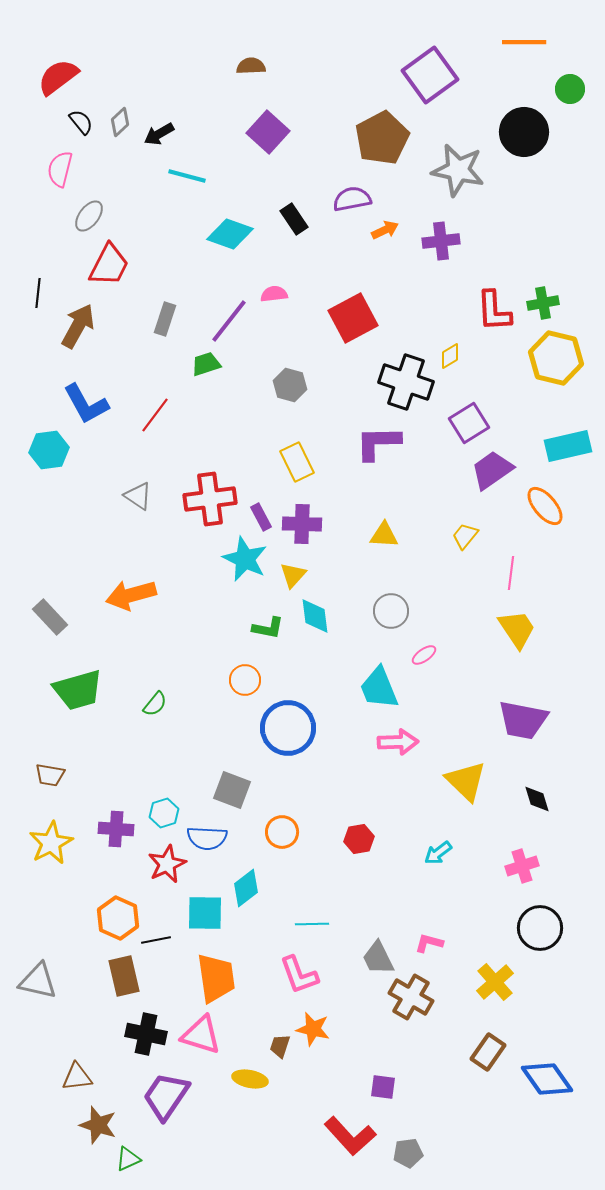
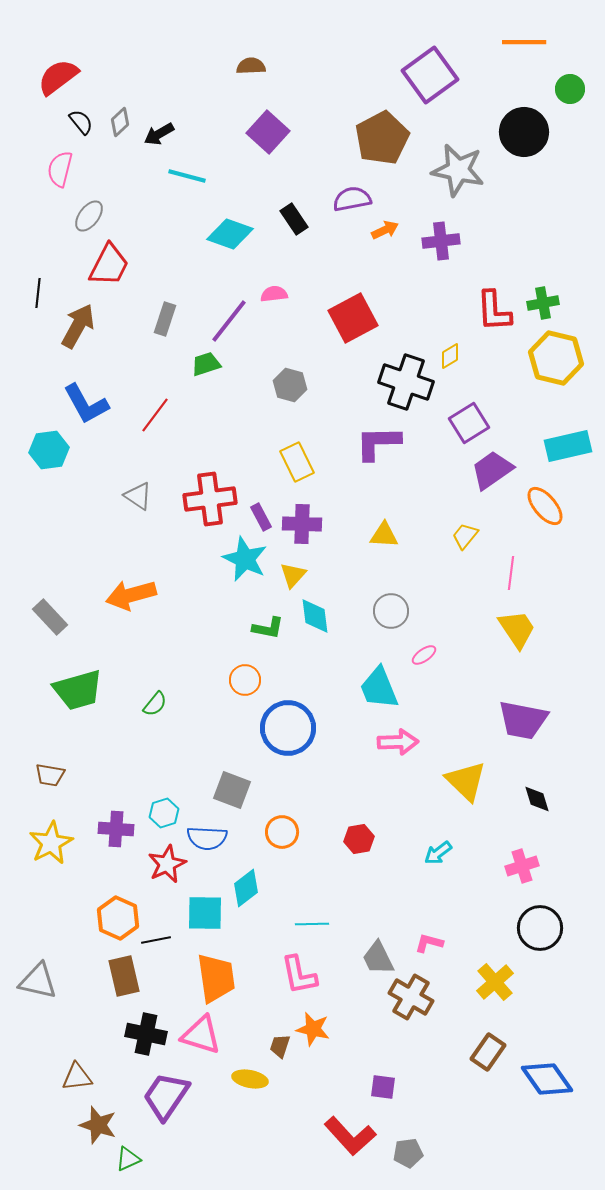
pink L-shape at (299, 975): rotated 9 degrees clockwise
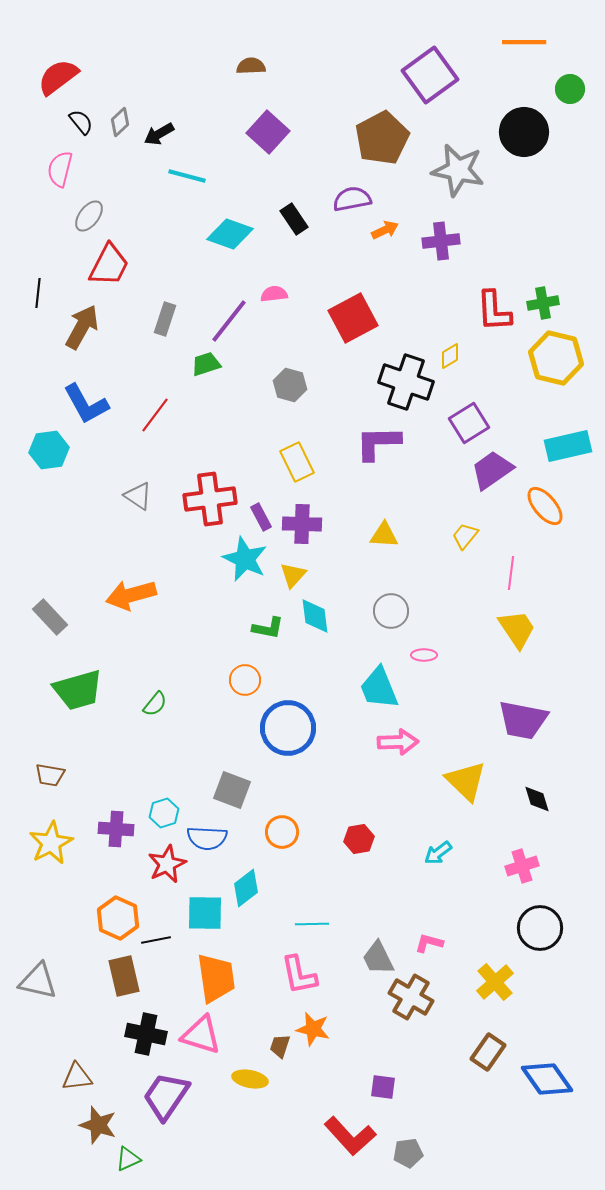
brown arrow at (78, 326): moved 4 px right, 1 px down
pink ellipse at (424, 655): rotated 35 degrees clockwise
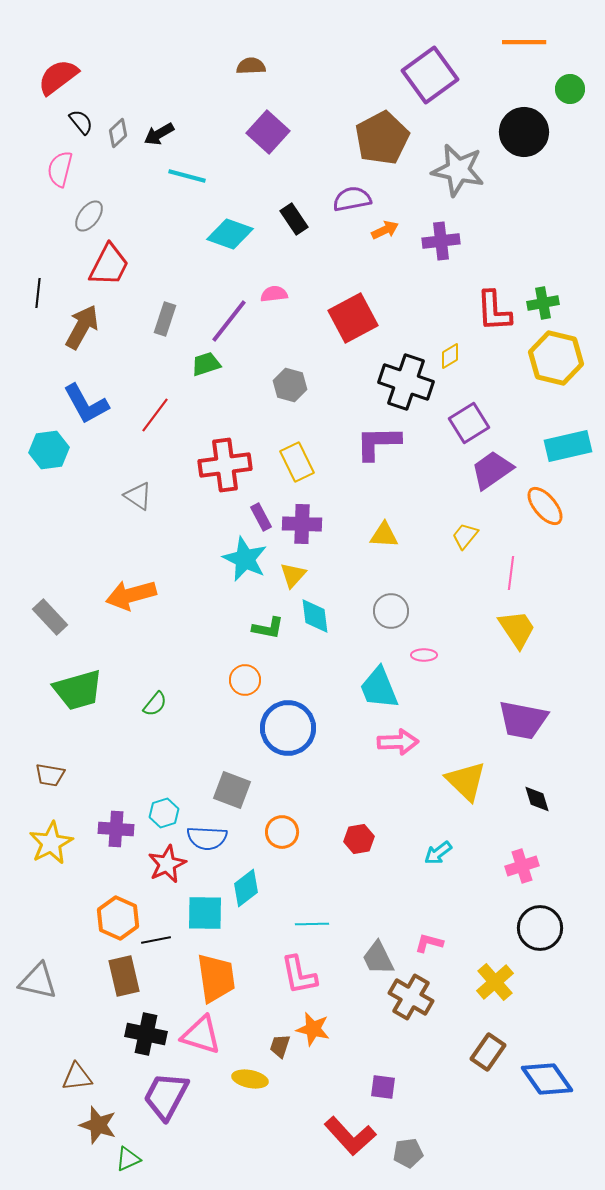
gray diamond at (120, 122): moved 2 px left, 11 px down
red cross at (210, 499): moved 15 px right, 34 px up
purple trapezoid at (166, 1096): rotated 6 degrees counterclockwise
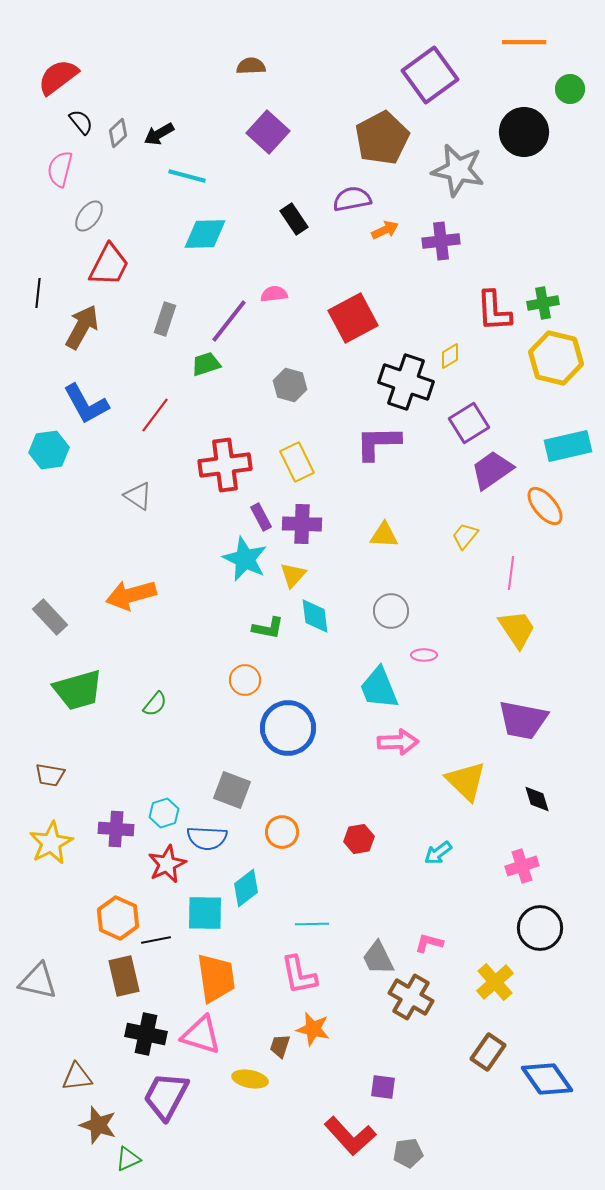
cyan diamond at (230, 234): moved 25 px left; rotated 21 degrees counterclockwise
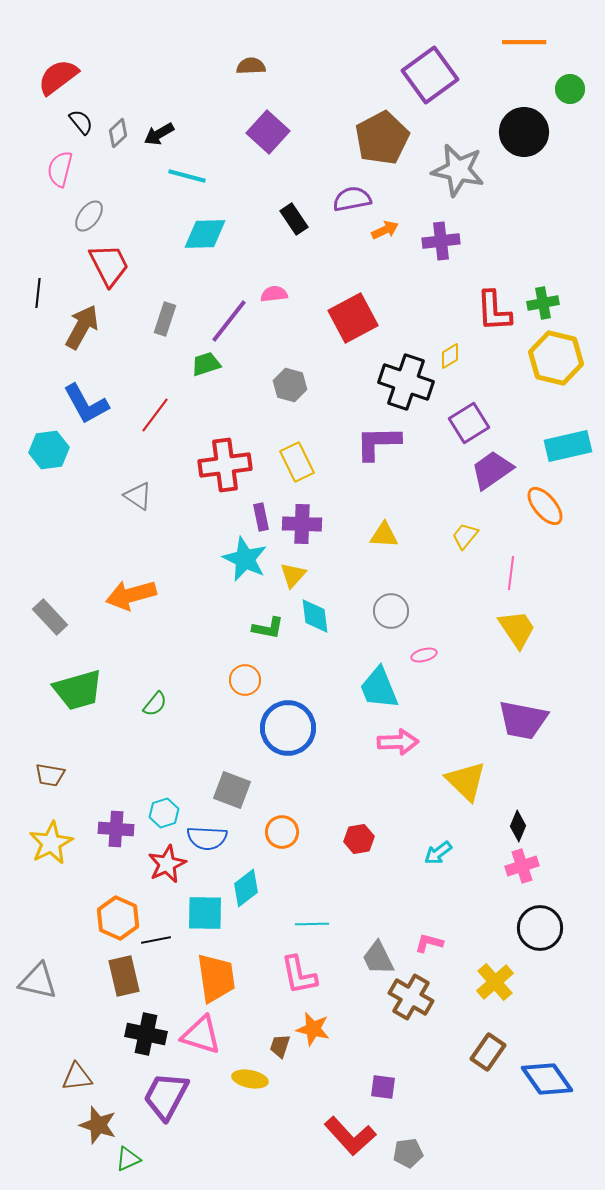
red trapezoid at (109, 265): rotated 54 degrees counterclockwise
purple rectangle at (261, 517): rotated 16 degrees clockwise
pink ellipse at (424, 655): rotated 15 degrees counterclockwise
black diamond at (537, 799): moved 19 px left, 27 px down; rotated 40 degrees clockwise
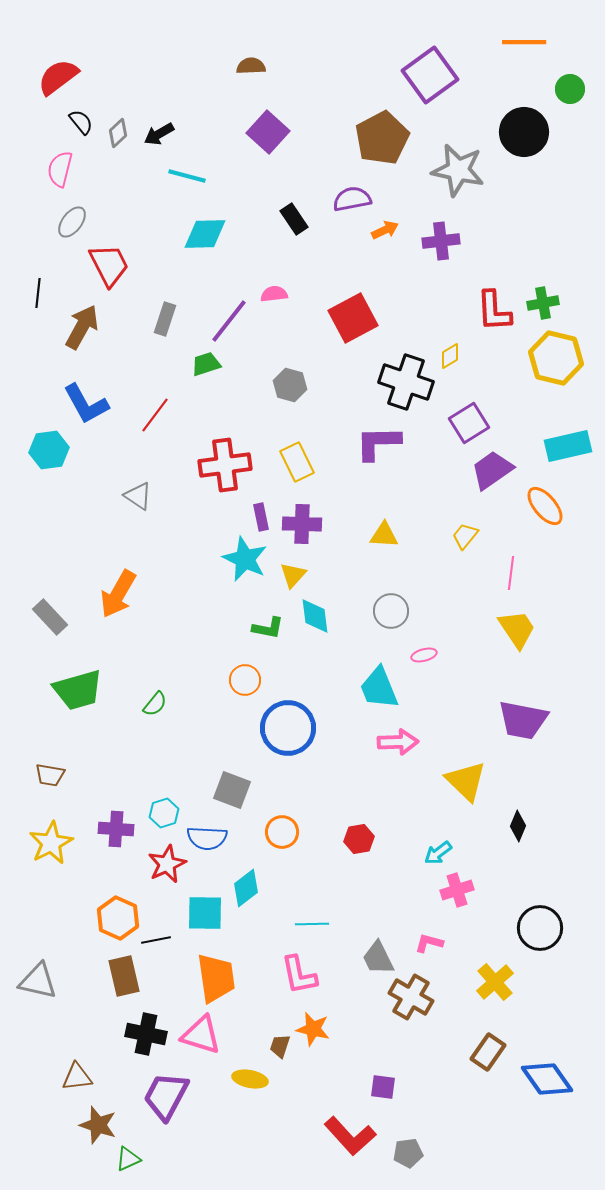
gray ellipse at (89, 216): moved 17 px left, 6 px down
orange arrow at (131, 595): moved 13 px left, 1 px up; rotated 45 degrees counterclockwise
pink cross at (522, 866): moved 65 px left, 24 px down
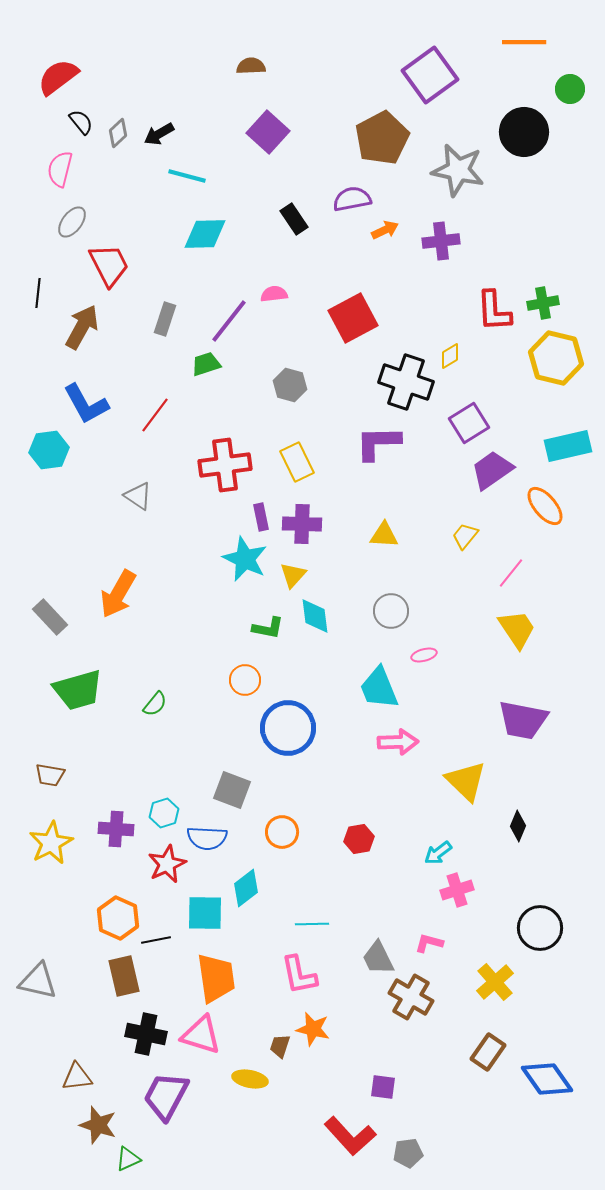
pink line at (511, 573): rotated 32 degrees clockwise
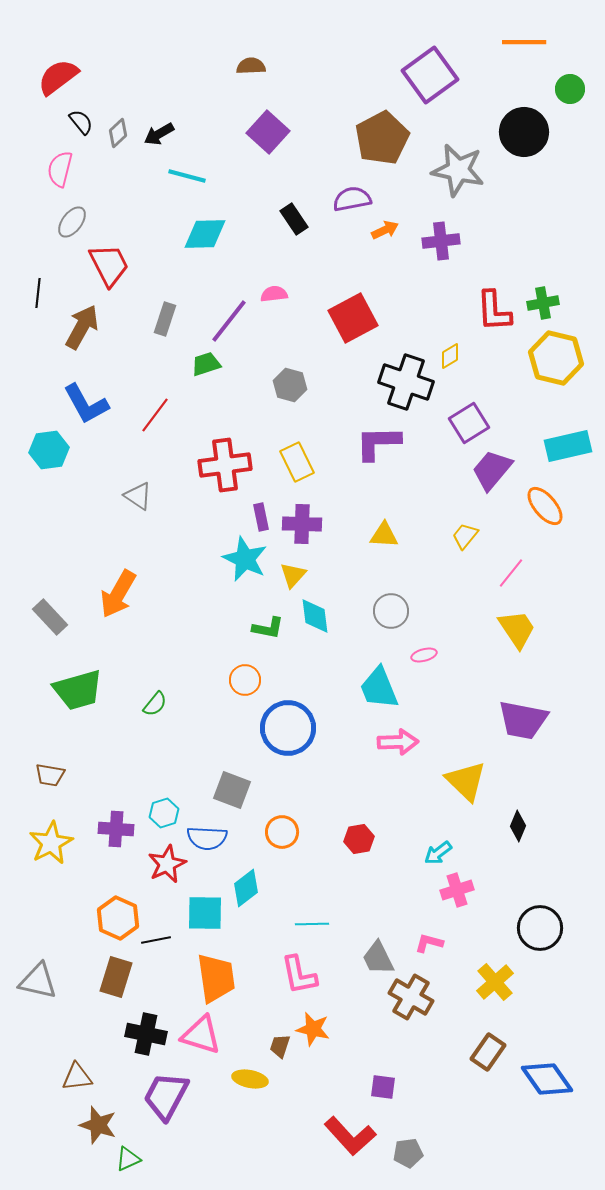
purple trapezoid at (492, 470): rotated 15 degrees counterclockwise
brown rectangle at (124, 976): moved 8 px left, 1 px down; rotated 30 degrees clockwise
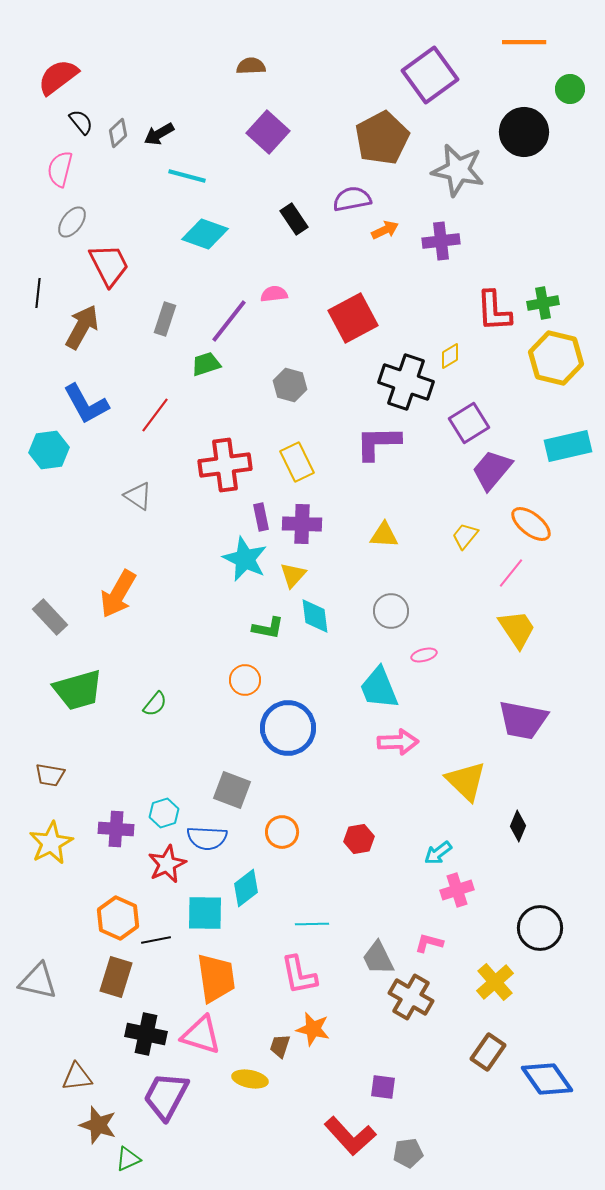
cyan diamond at (205, 234): rotated 21 degrees clockwise
orange ellipse at (545, 506): moved 14 px left, 18 px down; rotated 12 degrees counterclockwise
